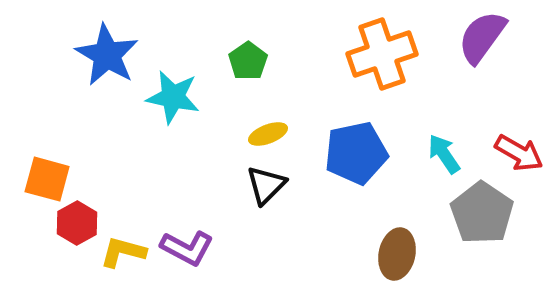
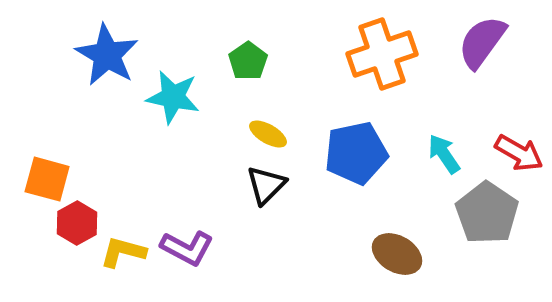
purple semicircle: moved 5 px down
yellow ellipse: rotated 51 degrees clockwise
gray pentagon: moved 5 px right
brown ellipse: rotated 72 degrees counterclockwise
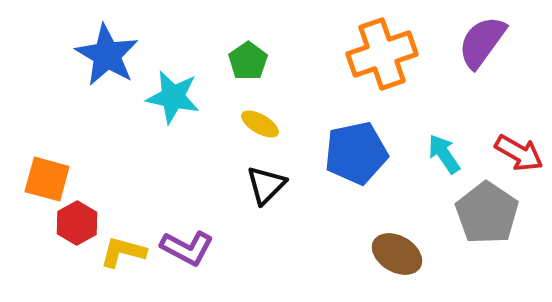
yellow ellipse: moved 8 px left, 10 px up
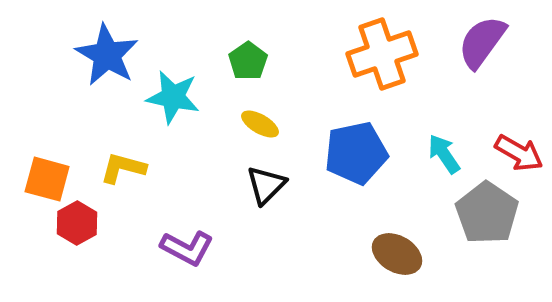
yellow L-shape: moved 84 px up
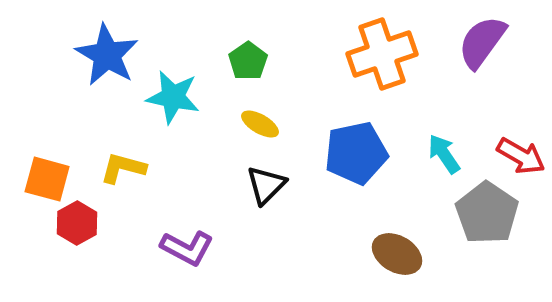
red arrow: moved 2 px right, 3 px down
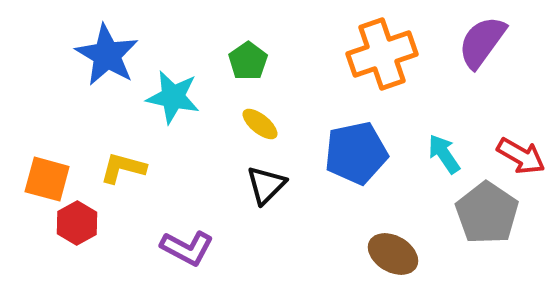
yellow ellipse: rotated 9 degrees clockwise
brown ellipse: moved 4 px left
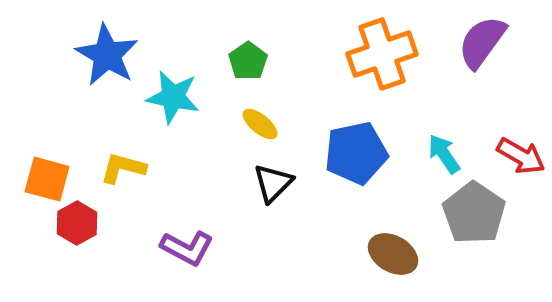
black triangle: moved 7 px right, 2 px up
gray pentagon: moved 13 px left
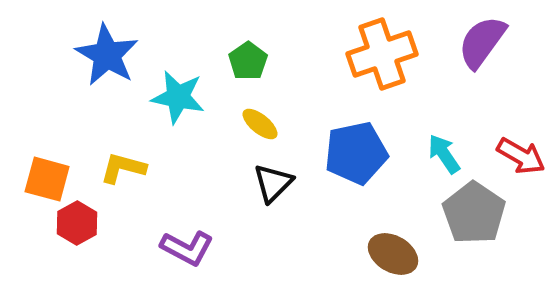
cyan star: moved 5 px right
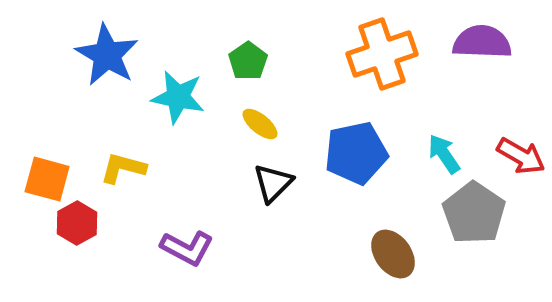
purple semicircle: rotated 56 degrees clockwise
brown ellipse: rotated 24 degrees clockwise
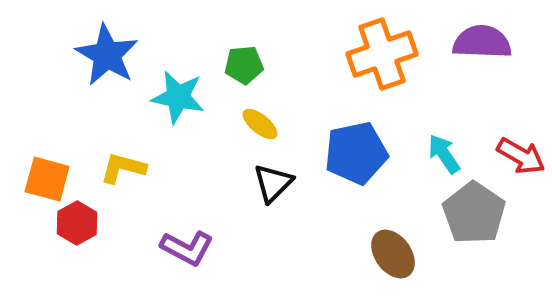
green pentagon: moved 4 px left, 4 px down; rotated 30 degrees clockwise
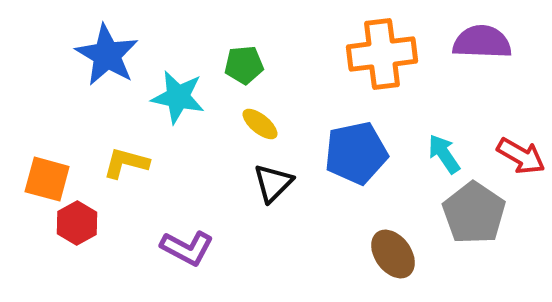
orange cross: rotated 12 degrees clockwise
yellow L-shape: moved 3 px right, 5 px up
